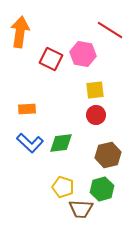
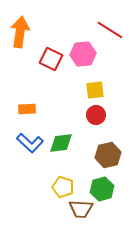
pink hexagon: rotated 15 degrees counterclockwise
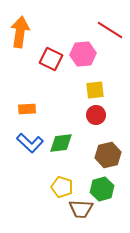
yellow pentagon: moved 1 px left
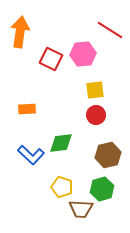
blue L-shape: moved 1 px right, 12 px down
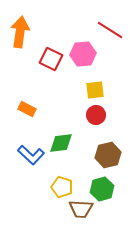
orange rectangle: rotated 30 degrees clockwise
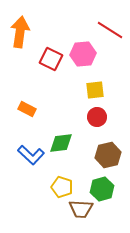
red circle: moved 1 px right, 2 px down
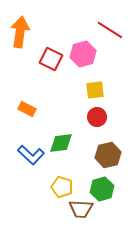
pink hexagon: rotated 10 degrees counterclockwise
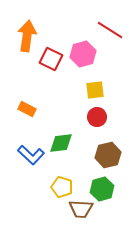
orange arrow: moved 7 px right, 4 px down
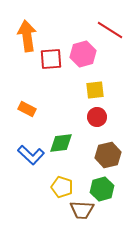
orange arrow: rotated 16 degrees counterclockwise
red square: rotated 30 degrees counterclockwise
brown trapezoid: moved 1 px right, 1 px down
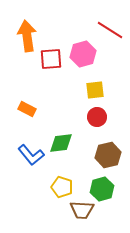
blue L-shape: rotated 8 degrees clockwise
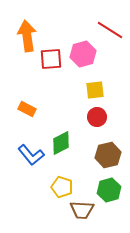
green diamond: rotated 20 degrees counterclockwise
green hexagon: moved 7 px right, 1 px down
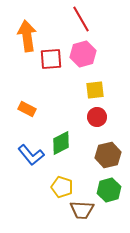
red line: moved 29 px left, 11 px up; rotated 28 degrees clockwise
